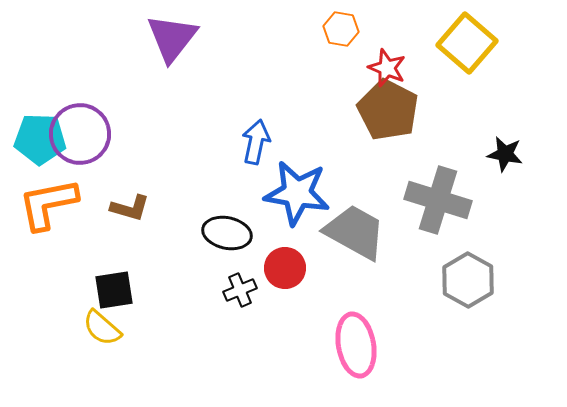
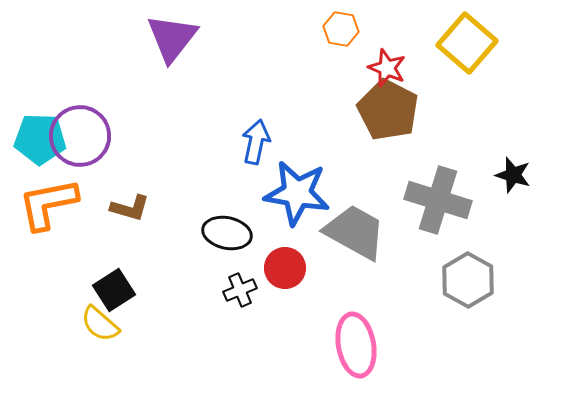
purple circle: moved 2 px down
black star: moved 8 px right, 21 px down; rotated 6 degrees clockwise
black square: rotated 24 degrees counterclockwise
yellow semicircle: moved 2 px left, 4 px up
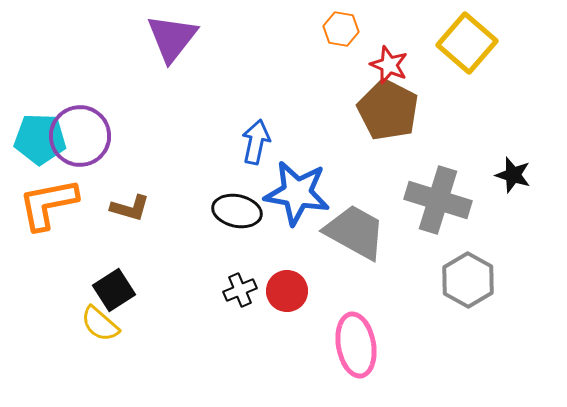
red star: moved 2 px right, 3 px up
black ellipse: moved 10 px right, 22 px up
red circle: moved 2 px right, 23 px down
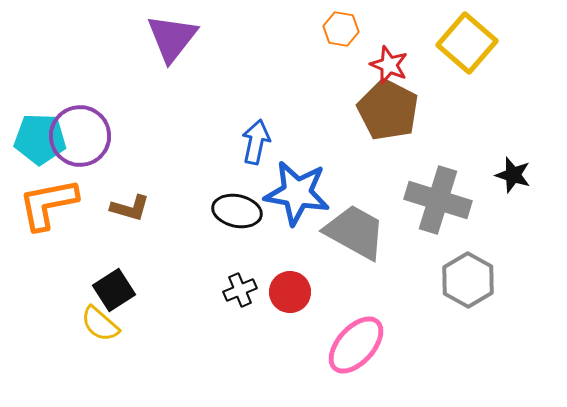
red circle: moved 3 px right, 1 px down
pink ellipse: rotated 52 degrees clockwise
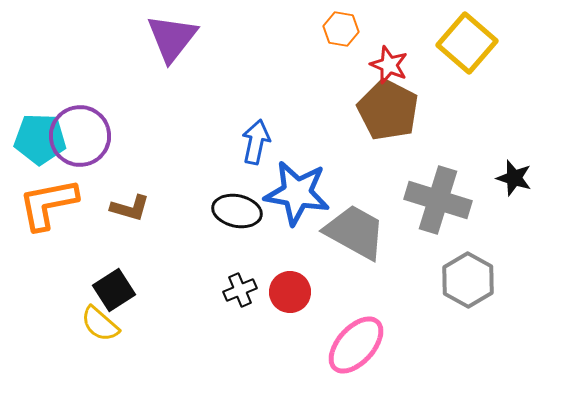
black star: moved 1 px right, 3 px down
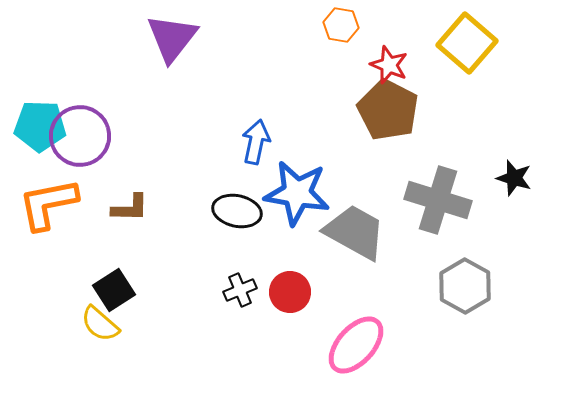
orange hexagon: moved 4 px up
cyan pentagon: moved 13 px up
brown L-shape: rotated 15 degrees counterclockwise
gray hexagon: moved 3 px left, 6 px down
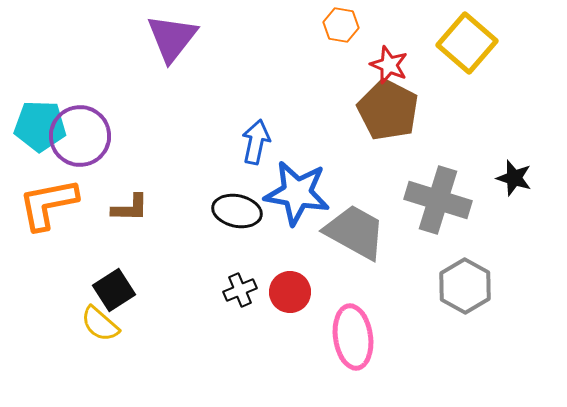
pink ellipse: moved 3 px left, 8 px up; rotated 50 degrees counterclockwise
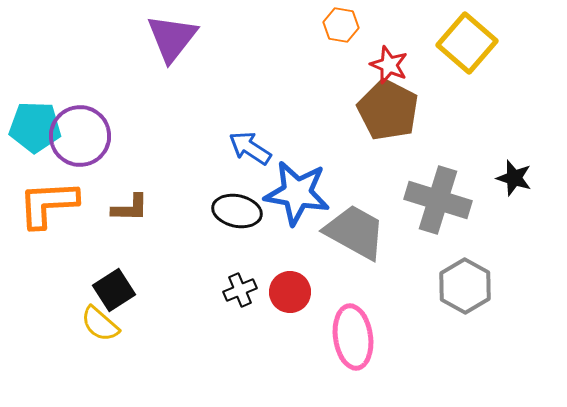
cyan pentagon: moved 5 px left, 1 px down
blue arrow: moved 6 px left, 6 px down; rotated 69 degrees counterclockwise
orange L-shape: rotated 8 degrees clockwise
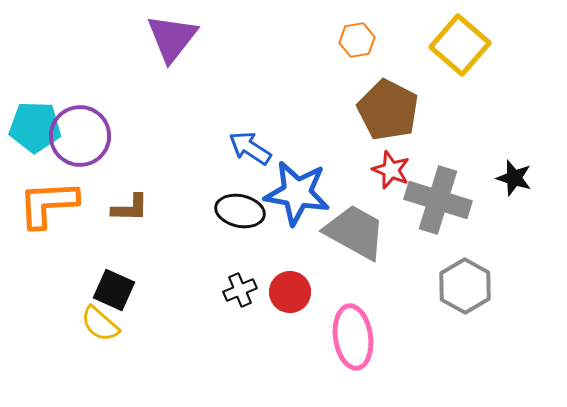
orange hexagon: moved 16 px right, 15 px down; rotated 20 degrees counterclockwise
yellow square: moved 7 px left, 2 px down
red star: moved 2 px right, 105 px down
black ellipse: moved 3 px right
black square: rotated 33 degrees counterclockwise
